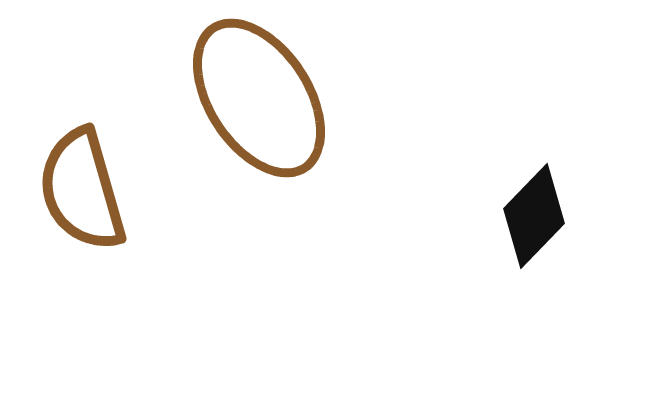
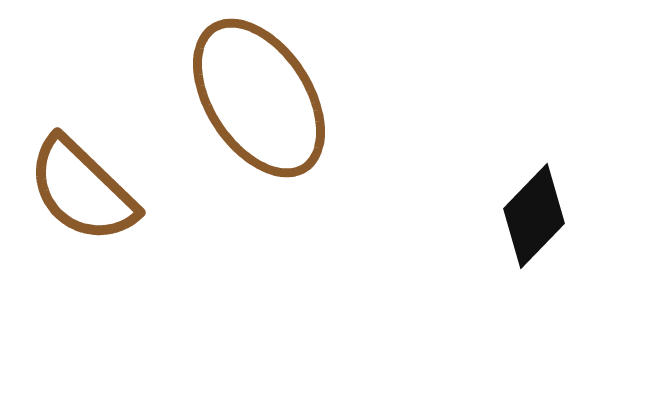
brown semicircle: rotated 30 degrees counterclockwise
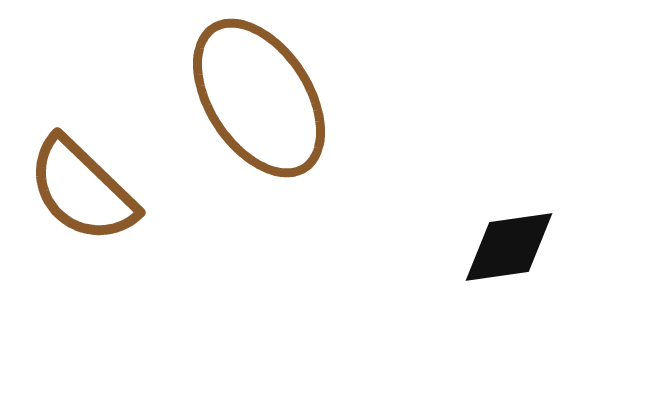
black diamond: moved 25 px left, 31 px down; rotated 38 degrees clockwise
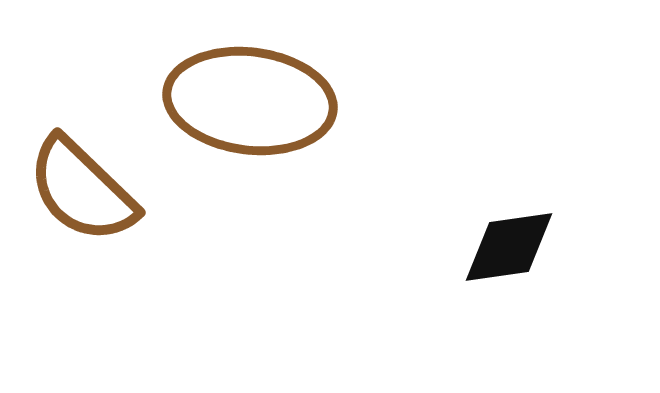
brown ellipse: moved 9 px left, 3 px down; rotated 50 degrees counterclockwise
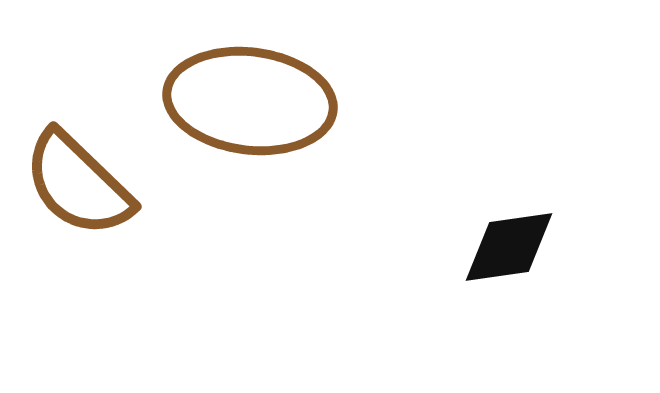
brown semicircle: moved 4 px left, 6 px up
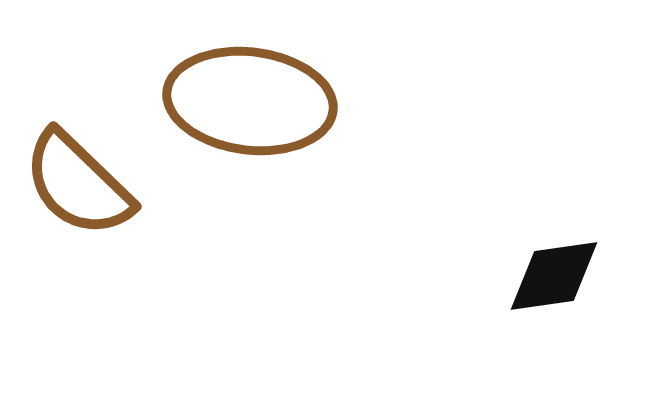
black diamond: moved 45 px right, 29 px down
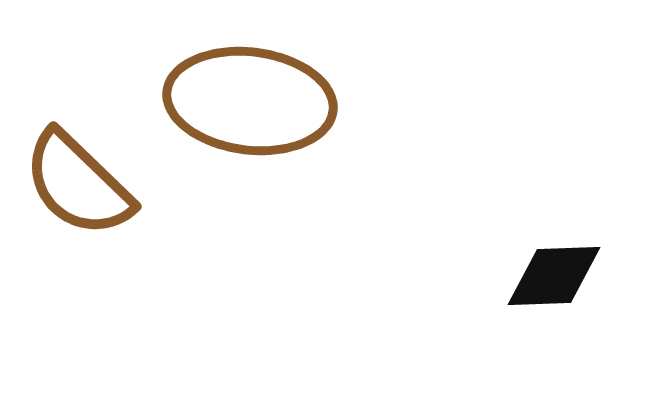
black diamond: rotated 6 degrees clockwise
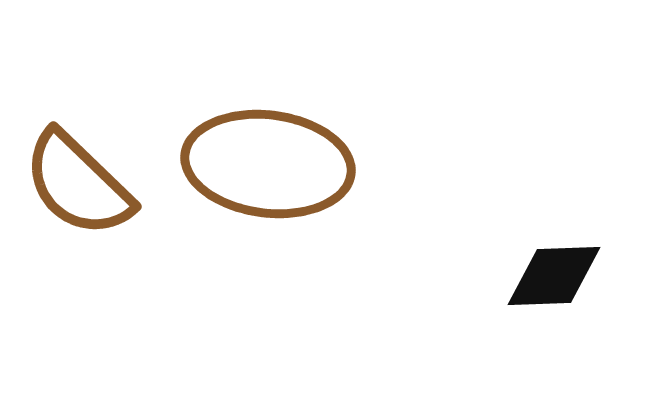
brown ellipse: moved 18 px right, 63 px down
